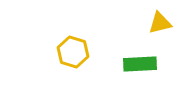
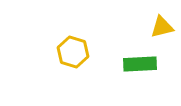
yellow triangle: moved 2 px right, 4 px down
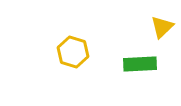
yellow triangle: rotated 30 degrees counterclockwise
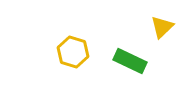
green rectangle: moved 10 px left, 3 px up; rotated 28 degrees clockwise
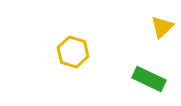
green rectangle: moved 19 px right, 18 px down
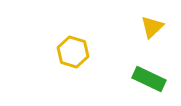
yellow triangle: moved 10 px left
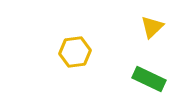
yellow hexagon: moved 2 px right; rotated 24 degrees counterclockwise
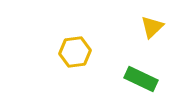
green rectangle: moved 8 px left
